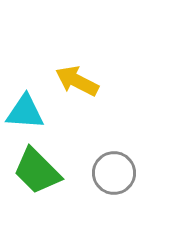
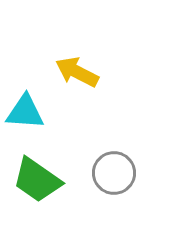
yellow arrow: moved 9 px up
green trapezoid: moved 9 px down; rotated 10 degrees counterclockwise
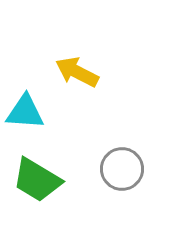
gray circle: moved 8 px right, 4 px up
green trapezoid: rotated 4 degrees counterclockwise
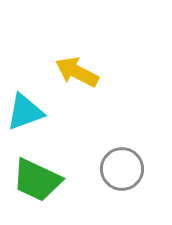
cyan triangle: rotated 24 degrees counterclockwise
green trapezoid: rotated 6 degrees counterclockwise
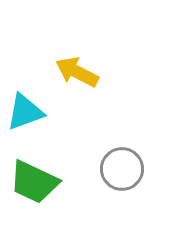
green trapezoid: moved 3 px left, 2 px down
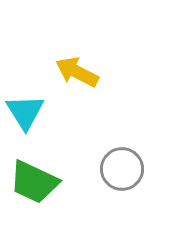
cyan triangle: rotated 42 degrees counterclockwise
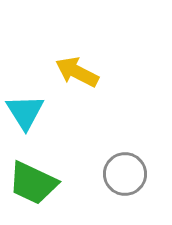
gray circle: moved 3 px right, 5 px down
green trapezoid: moved 1 px left, 1 px down
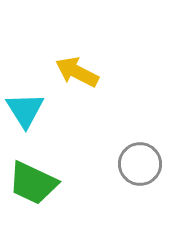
cyan triangle: moved 2 px up
gray circle: moved 15 px right, 10 px up
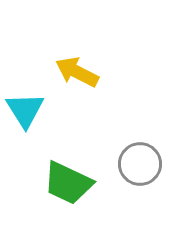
green trapezoid: moved 35 px right
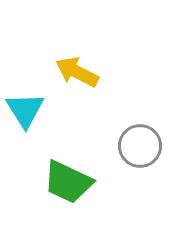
gray circle: moved 18 px up
green trapezoid: moved 1 px up
